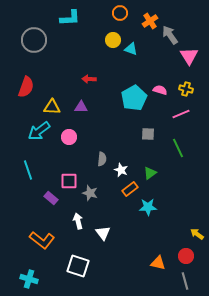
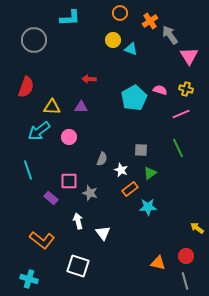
gray square: moved 7 px left, 16 px down
gray semicircle: rotated 16 degrees clockwise
yellow arrow: moved 6 px up
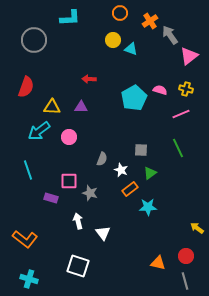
pink triangle: rotated 24 degrees clockwise
purple rectangle: rotated 24 degrees counterclockwise
orange L-shape: moved 17 px left, 1 px up
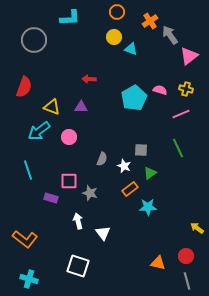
orange circle: moved 3 px left, 1 px up
yellow circle: moved 1 px right, 3 px up
red semicircle: moved 2 px left
yellow triangle: rotated 18 degrees clockwise
white star: moved 3 px right, 4 px up
gray line: moved 2 px right
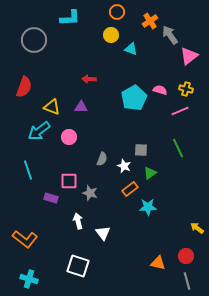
yellow circle: moved 3 px left, 2 px up
pink line: moved 1 px left, 3 px up
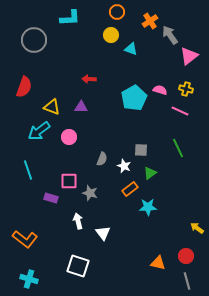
pink line: rotated 48 degrees clockwise
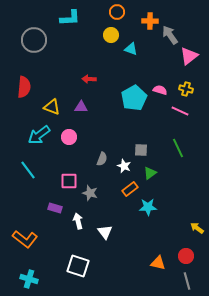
orange cross: rotated 35 degrees clockwise
red semicircle: rotated 15 degrees counterclockwise
cyan arrow: moved 4 px down
cyan line: rotated 18 degrees counterclockwise
purple rectangle: moved 4 px right, 10 px down
white triangle: moved 2 px right, 1 px up
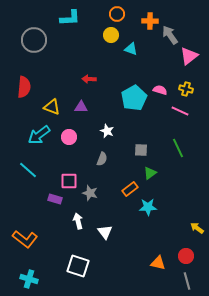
orange circle: moved 2 px down
white star: moved 17 px left, 35 px up
cyan line: rotated 12 degrees counterclockwise
purple rectangle: moved 9 px up
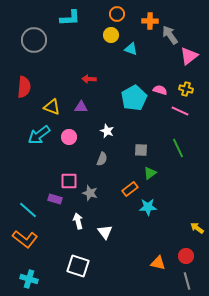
cyan line: moved 40 px down
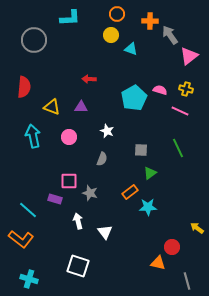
cyan arrow: moved 6 px left, 1 px down; rotated 115 degrees clockwise
orange rectangle: moved 3 px down
orange L-shape: moved 4 px left
red circle: moved 14 px left, 9 px up
